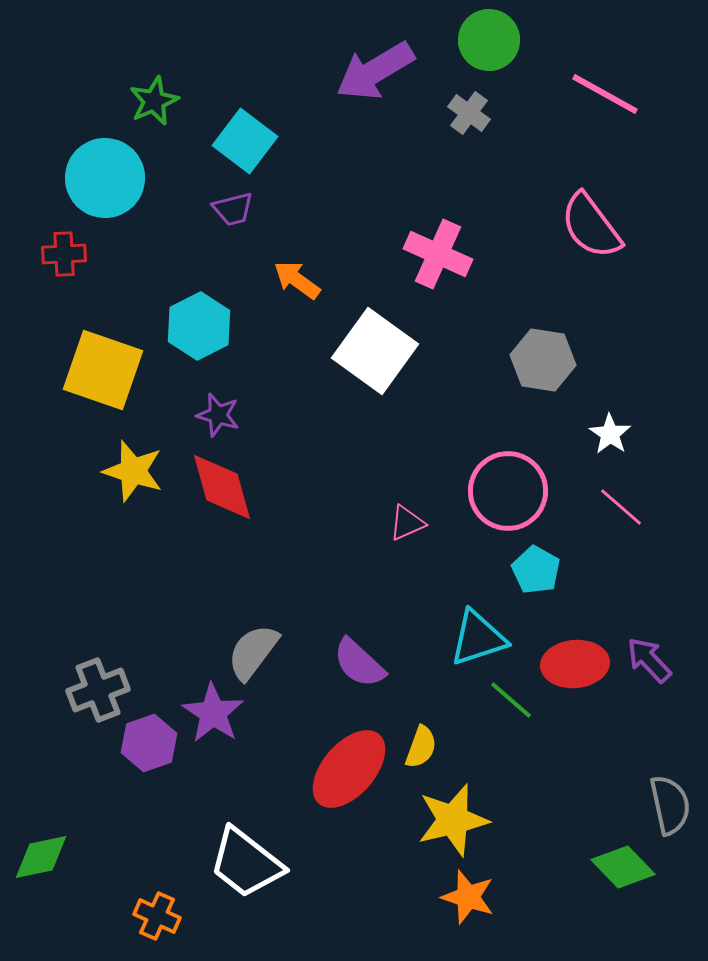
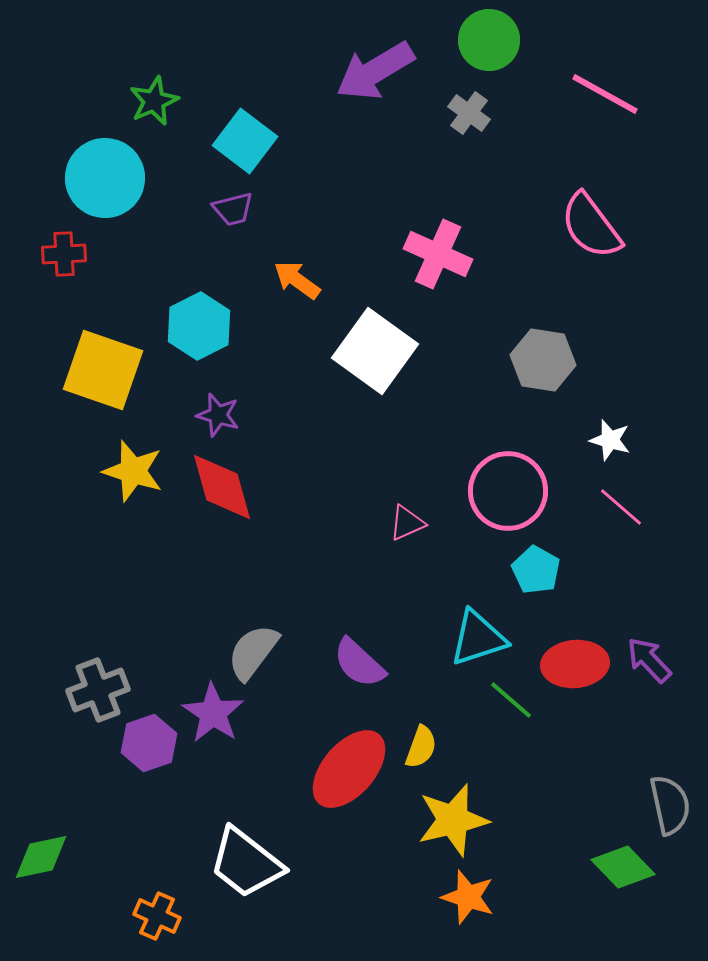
white star at (610, 434): moved 6 px down; rotated 18 degrees counterclockwise
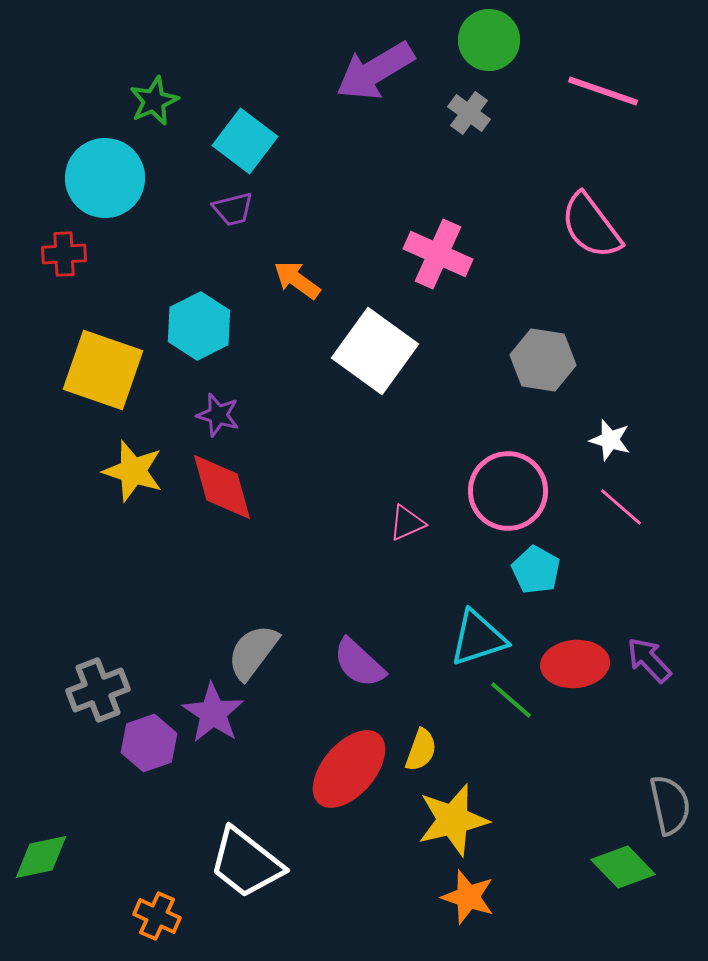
pink line at (605, 94): moved 2 px left, 3 px up; rotated 10 degrees counterclockwise
yellow semicircle at (421, 747): moved 3 px down
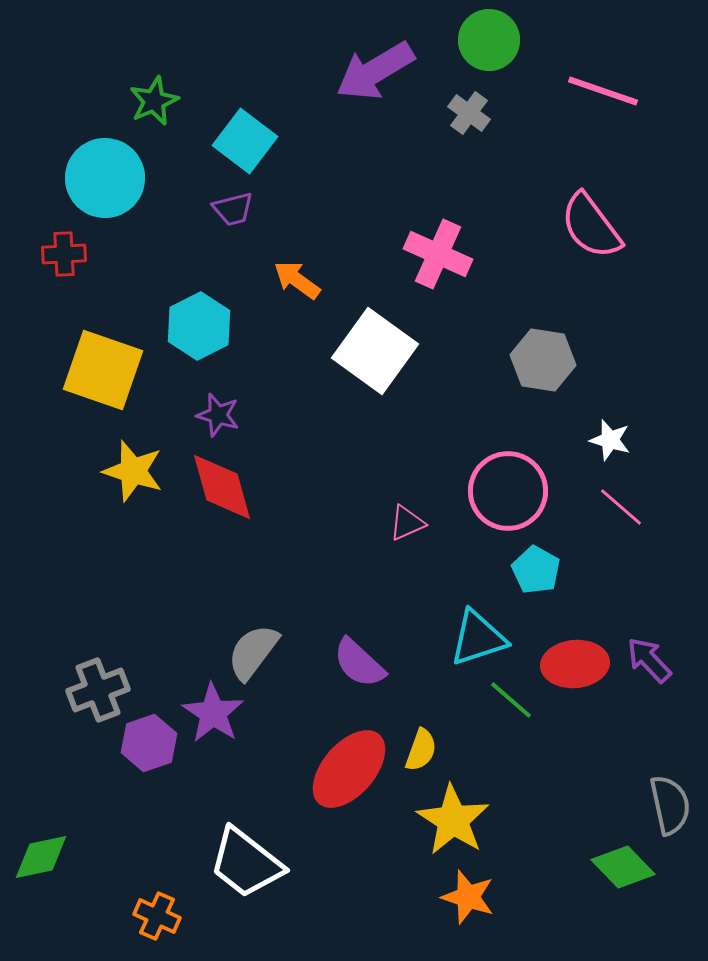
yellow star at (453, 820): rotated 26 degrees counterclockwise
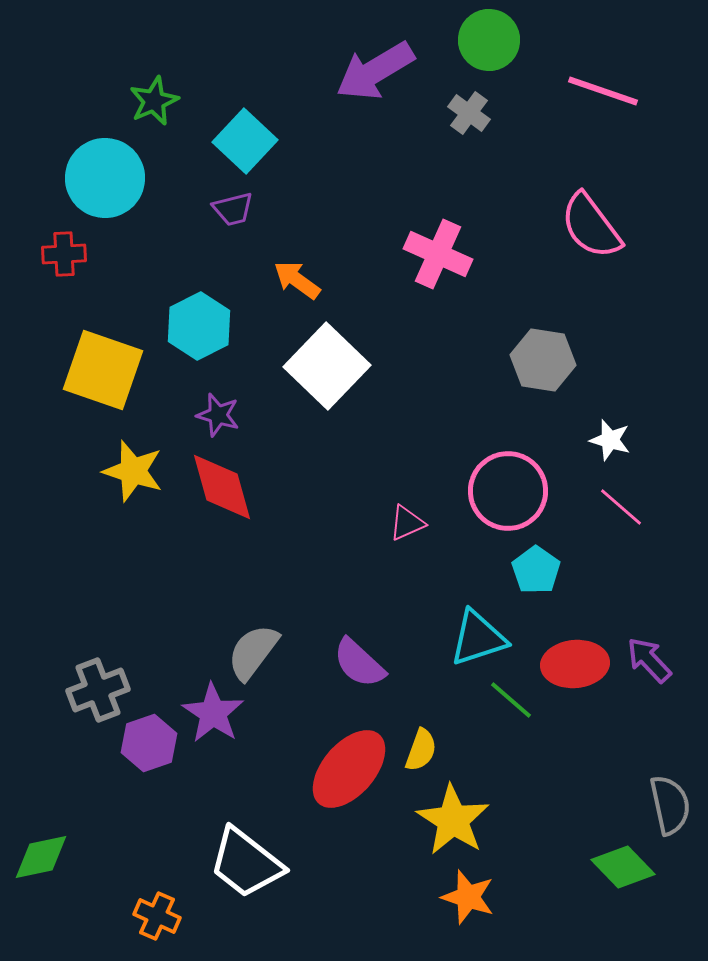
cyan square at (245, 141): rotated 6 degrees clockwise
white square at (375, 351): moved 48 px left, 15 px down; rotated 8 degrees clockwise
cyan pentagon at (536, 570): rotated 6 degrees clockwise
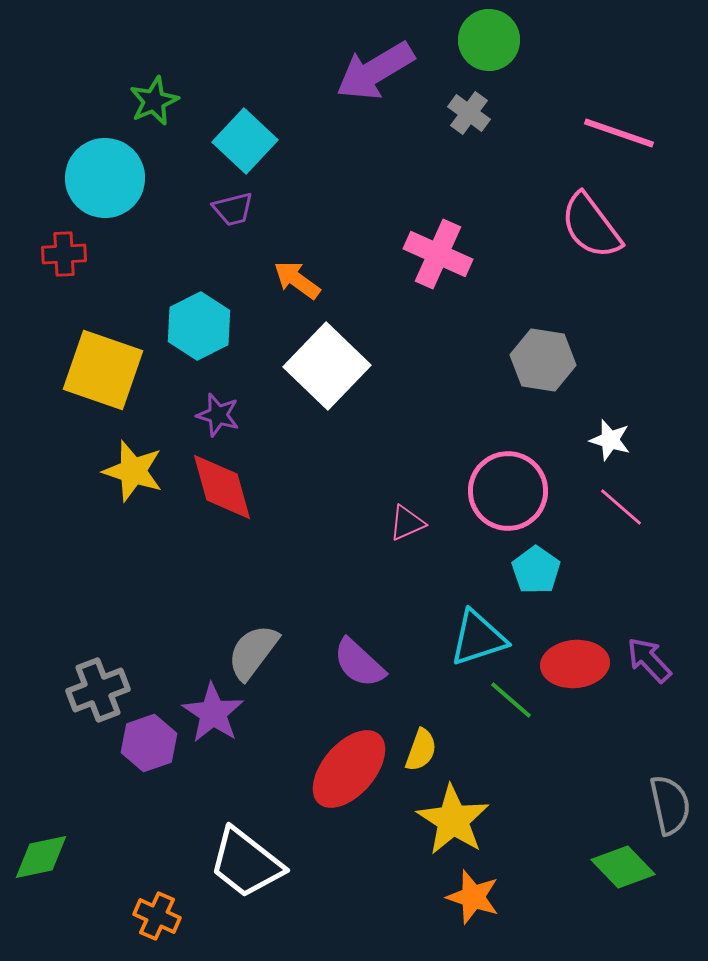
pink line at (603, 91): moved 16 px right, 42 px down
orange star at (468, 897): moved 5 px right
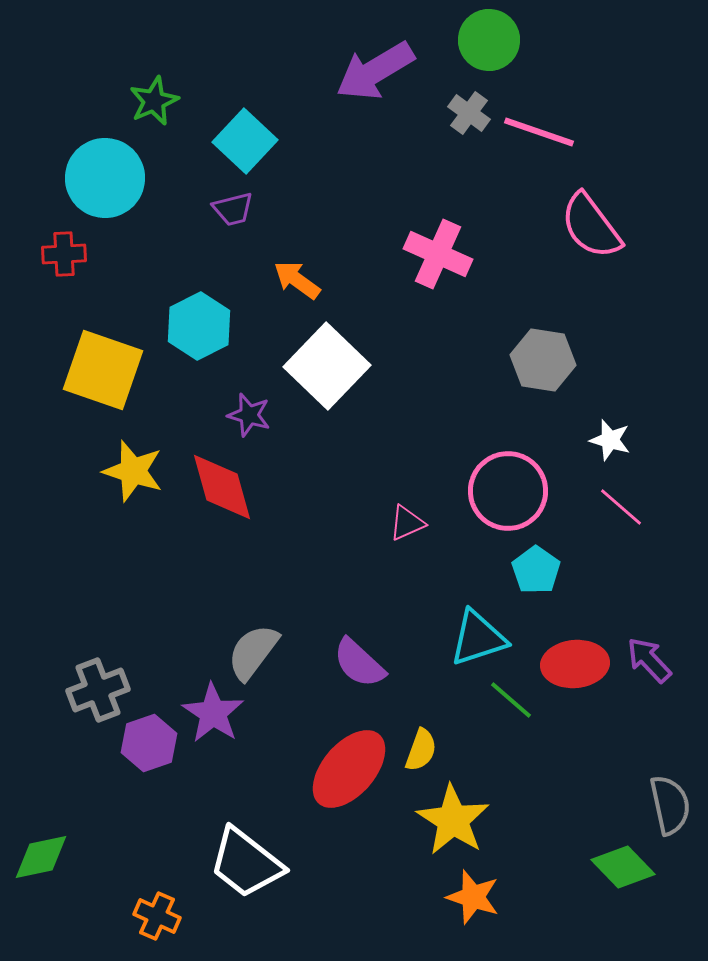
pink line at (619, 133): moved 80 px left, 1 px up
purple star at (218, 415): moved 31 px right
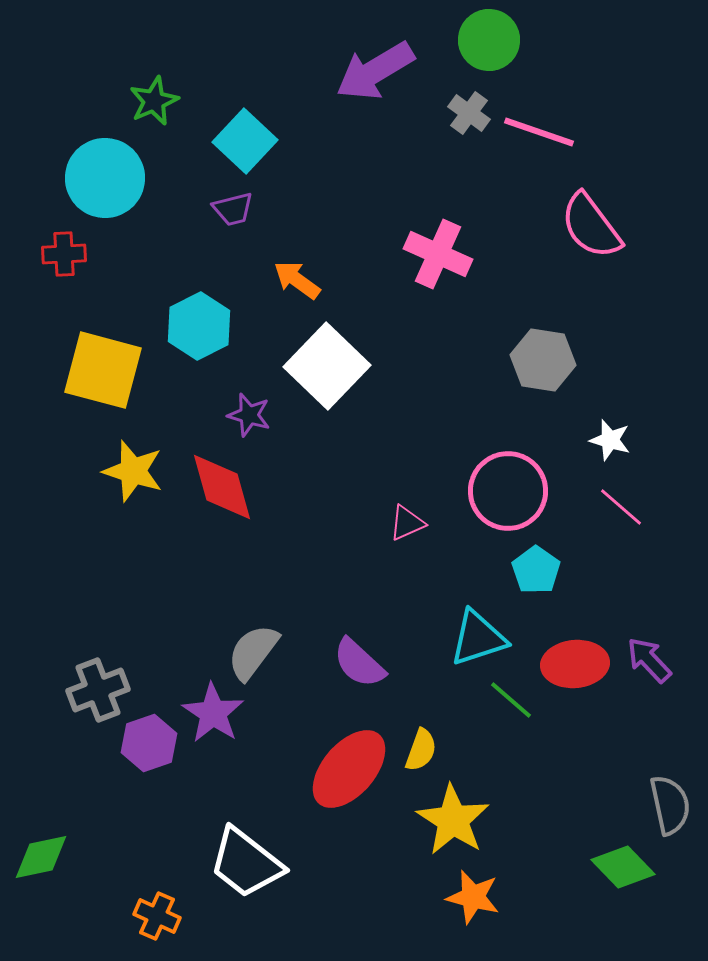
yellow square at (103, 370): rotated 4 degrees counterclockwise
orange star at (473, 897): rotated 4 degrees counterclockwise
